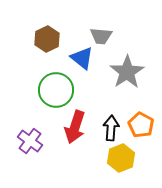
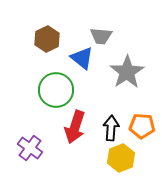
orange pentagon: moved 1 px right, 1 px down; rotated 25 degrees counterclockwise
purple cross: moved 7 px down
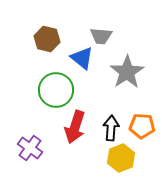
brown hexagon: rotated 20 degrees counterclockwise
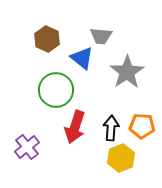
brown hexagon: rotated 10 degrees clockwise
purple cross: moved 3 px left, 1 px up; rotated 15 degrees clockwise
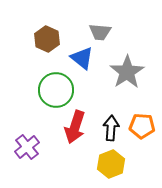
gray trapezoid: moved 1 px left, 4 px up
yellow hexagon: moved 10 px left, 6 px down
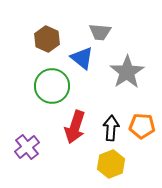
green circle: moved 4 px left, 4 px up
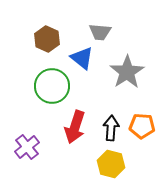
yellow hexagon: rotated 24 degrees counterclockwise
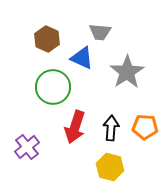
blue triangle: rotated 15 degrees counterclockwise
green circle: moved 1 px right, 1 px down
orange pentagon: moved 3 px right, 1 px down
yellow hexagon: moved 1 px left, 3 px down
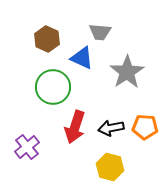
black arrow: rotated 105 degrees counterclockwise
